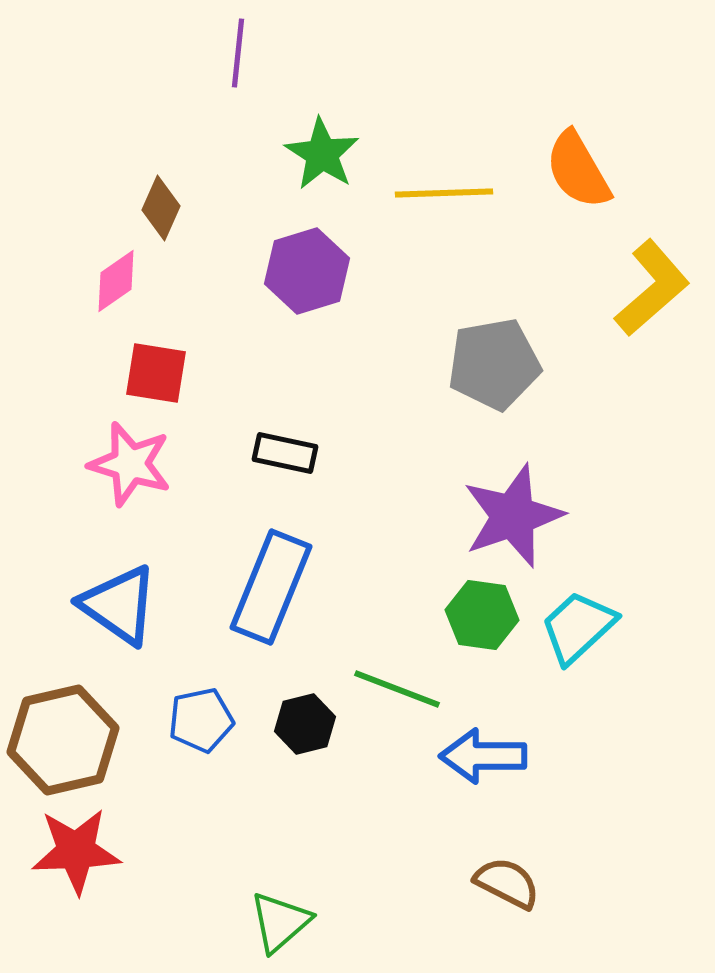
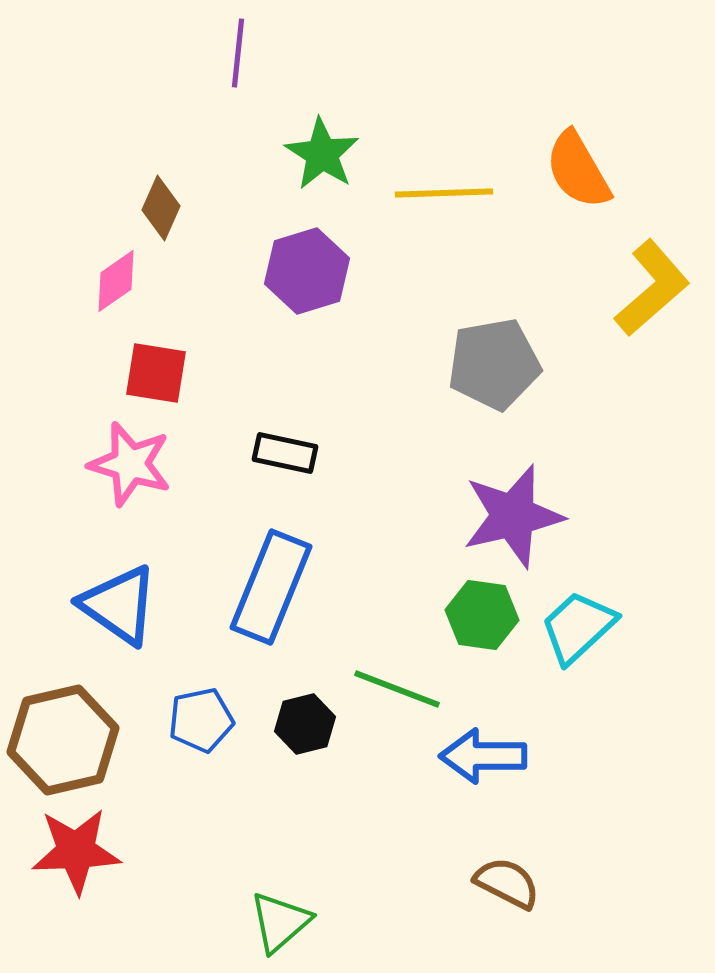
purple star: rotated 6 degrees clockwise
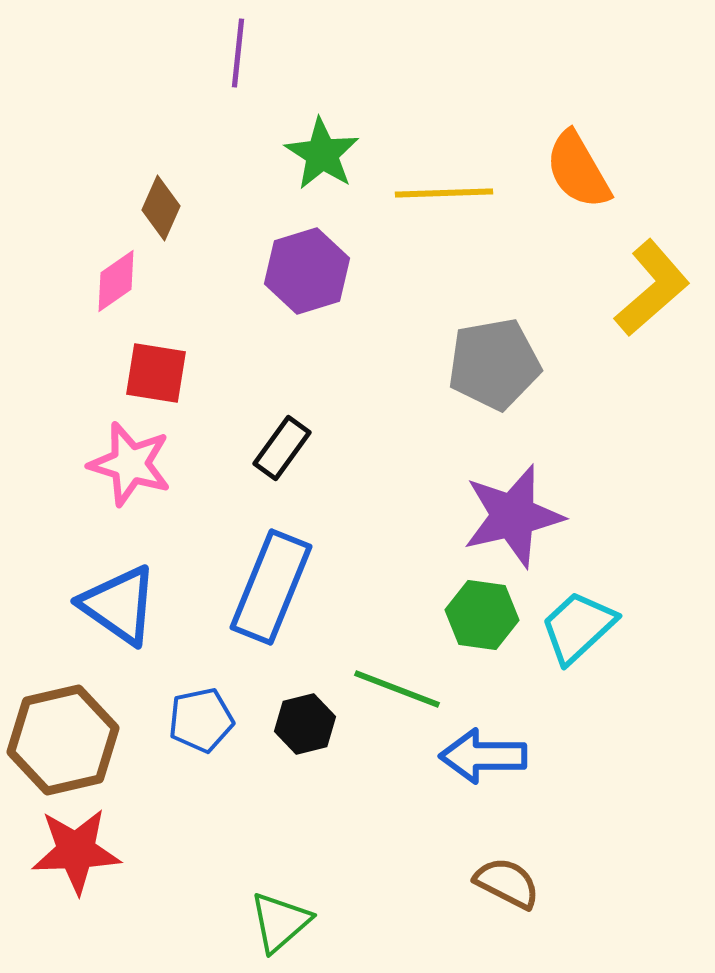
black rectangle: moved 3 px left, 5 px up; rotated 66 degrees counterclockwise
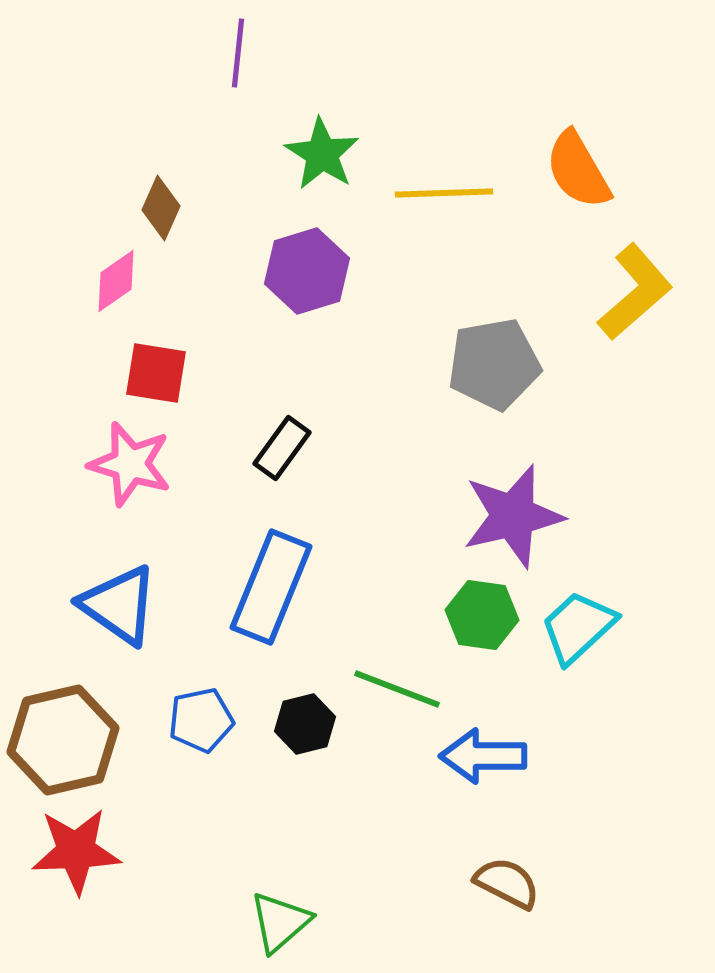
yellow L-shape: moved 17 px left, 4 px down
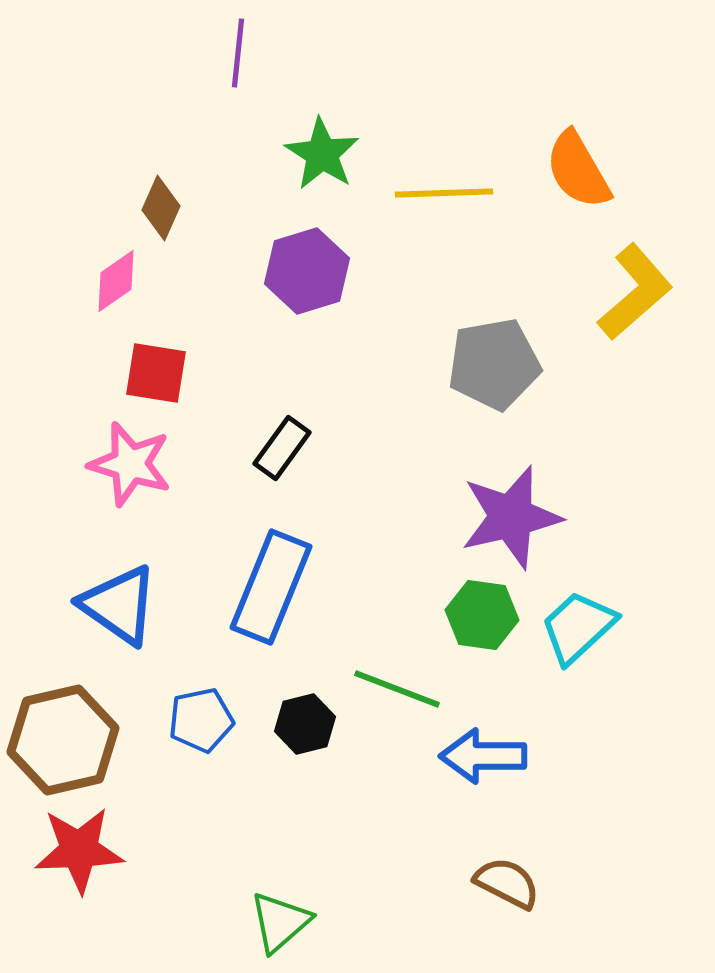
purple star: moved 2 px left, 1 px down
red star: moved 3 px right, 1 px up
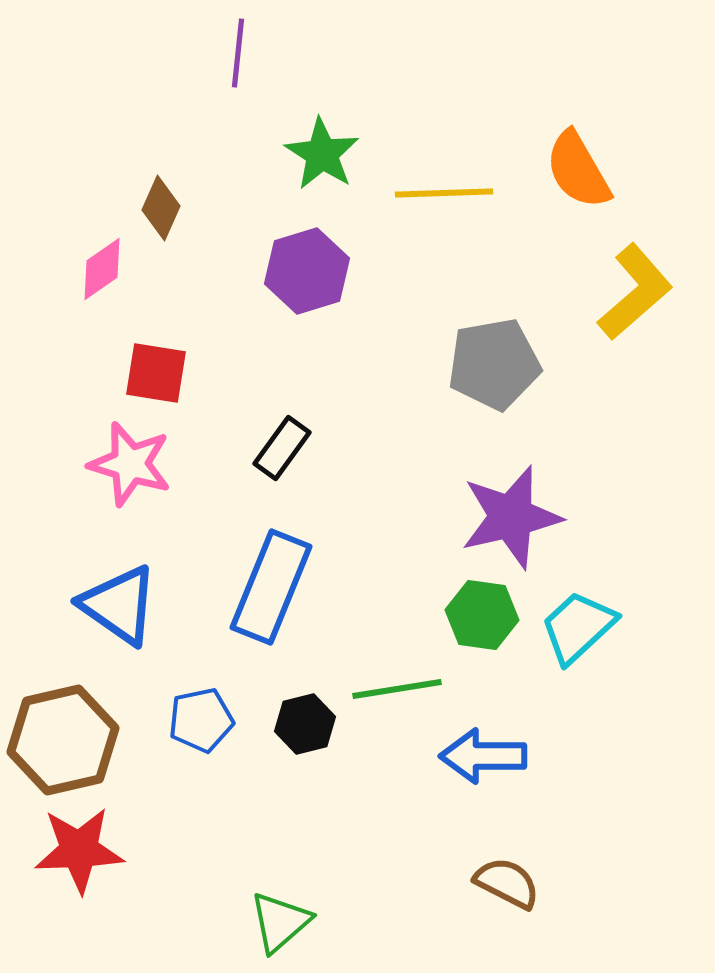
pink diamond: moved 14 px left, 12 px up
green line: rotated 30 degrees counterclockwise
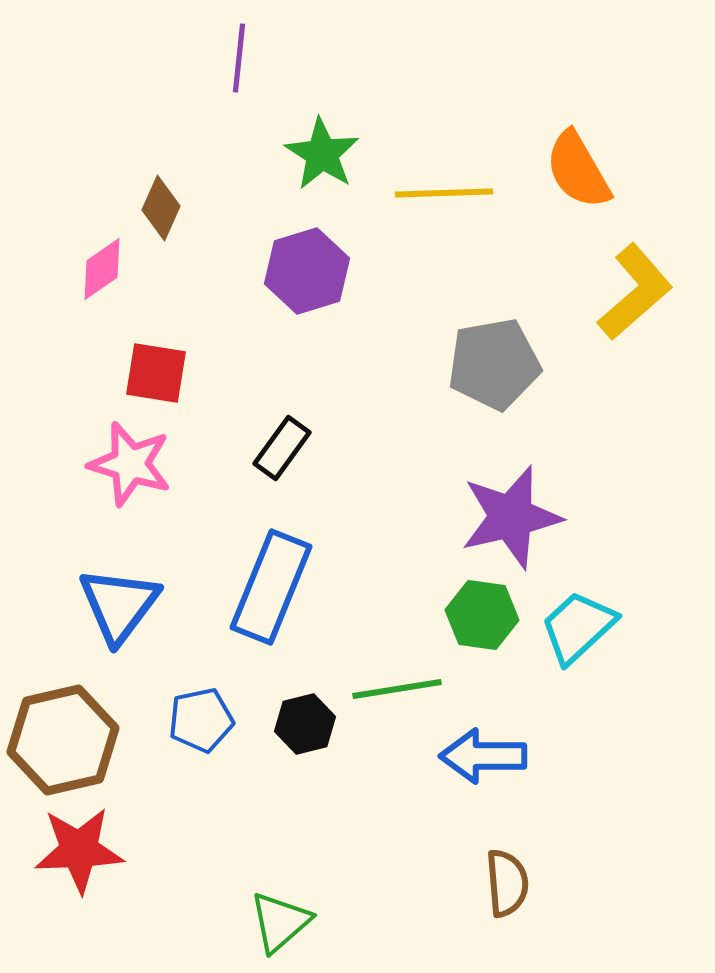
purple line: moved 1 px right, 5 px down
blue triangle: rotated 32 degrees clockwise
brown semicircle: rotated 58 degrees clockwise
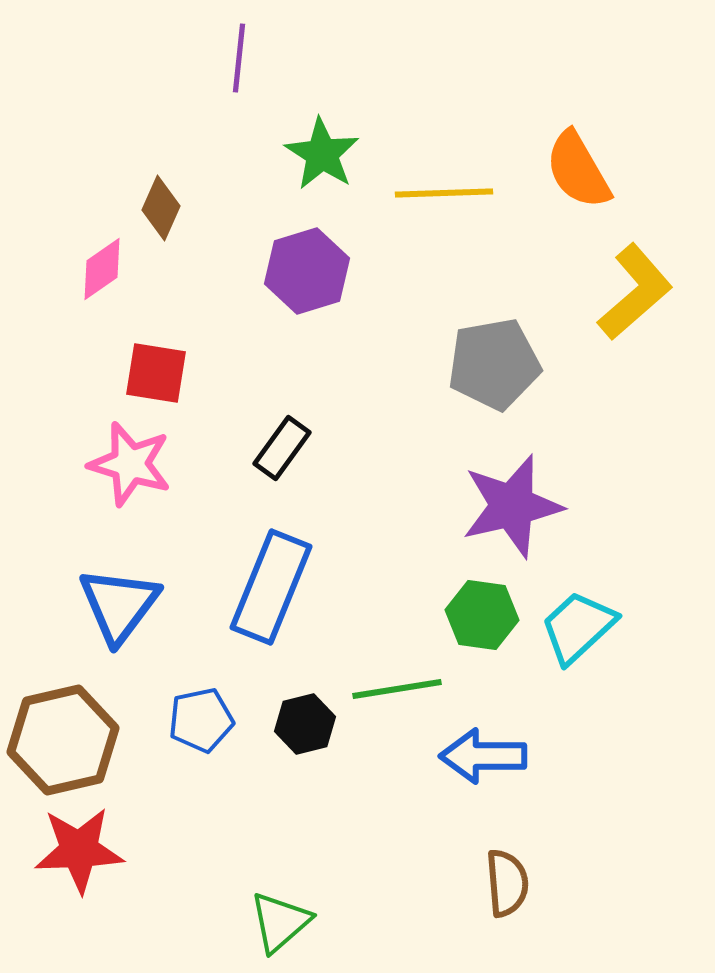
purple star: moved 1 px right, 11 px up
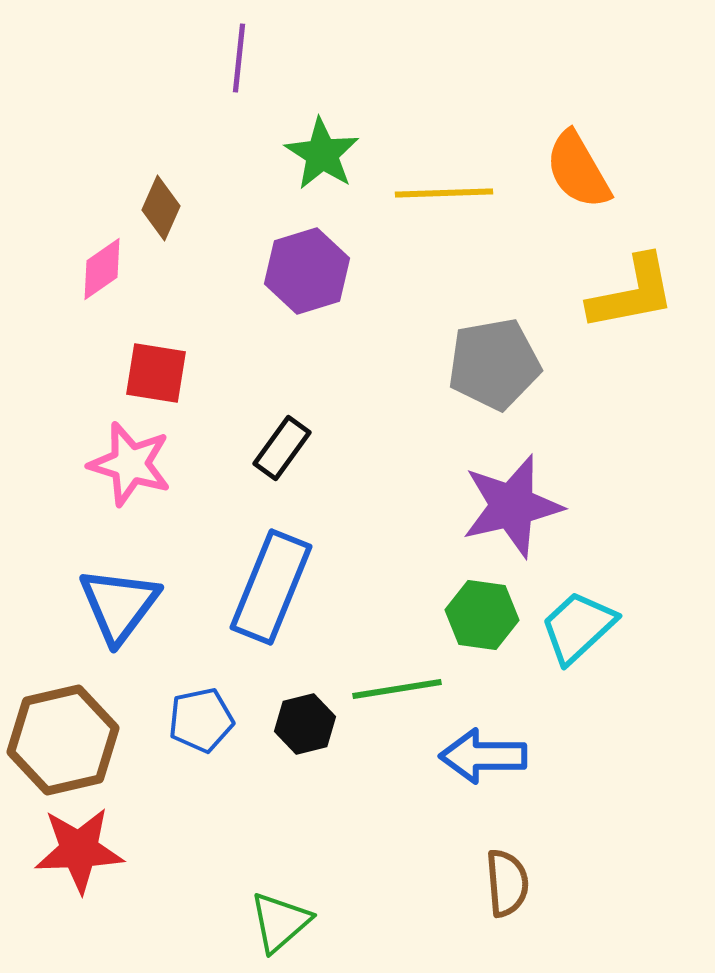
yellow L-shape: moved 3 px left, 1 px down; rotated 30 degrees clockwise
